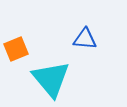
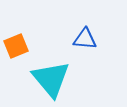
orange square: moved 3 px up
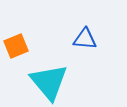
cyan triangle: moved 2 px left, 3 px down
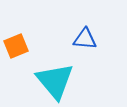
cyan triangle: moved 6 px right, 1 px up
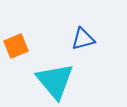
blue triangle: moved 2 px left; rotated 20 degrees counterclockwise
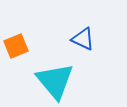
blue triangle: rotated 40 degrees clockwise
